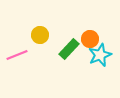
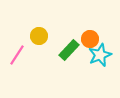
yellow circle: moved 1 px left, 1 px down
green rectangle: moved 1 px down
pink line: rotated 35 degrees counterclockwise
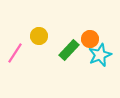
pink line: moved 2 px left, 2 px up
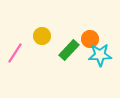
yellow circle: moved 3 px right
cyan star: rotated 20 degrees clockwise
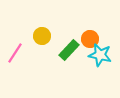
cyan star: rotated 15 degrees clockwise
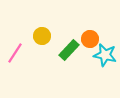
cyan star: moved 5 px right
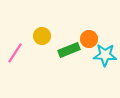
orange circle: moved 1 px left
green rectangle: rotated 25 degrees clockwise
cyan star: rotated 10 degrees counterclockwise
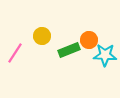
orange circle: moved 1 px down
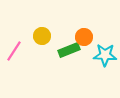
orange circle: moved 5 px left, 3 px up
pink line: moved 1 px left, 2 px up
